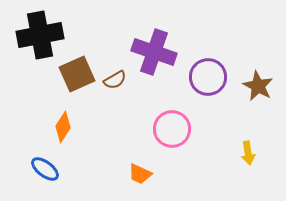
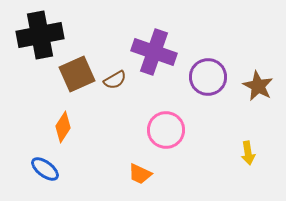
pink circle: moved 6 px left, 1 px down
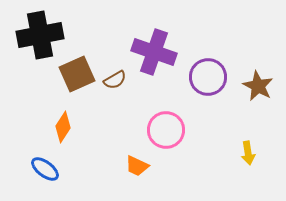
orange trapezoid: moved 3 px left, 8 px up
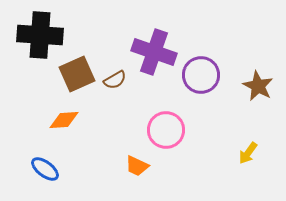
black cross: rotated 15 degrees clockwise
purple circle: moved 7 px left, 2 px up
orange diamond: moved 1 px right, 7 px up; rotated 52 degrees clockwise
yellow arrow: rotated 45 degrees clockwise
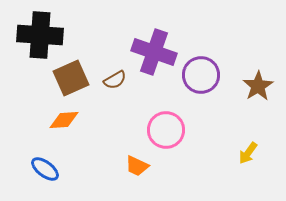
brown square: moved 6 px left, 4 px down
brown star: rotated 12 degrees clockwise
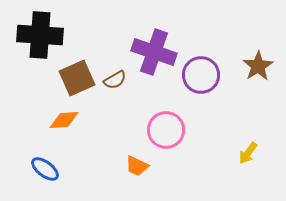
brown square: moved 6 px right
brown star: moved 20 px up
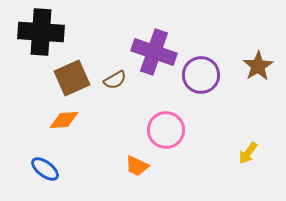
black cross: moved 1 px right, 3 px up
brown square: moved 5 px left
